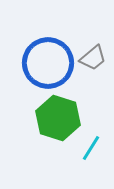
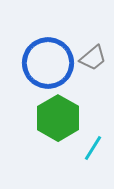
green hexagon: rotated 12 degrees clockwise
cyan line: moved 2 px right
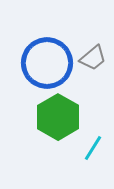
blue circle: moved 1 px left
green hexagon: moved 1 px up
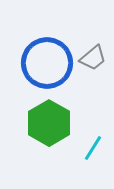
green hexagon: moved 9 px left, 6 px down
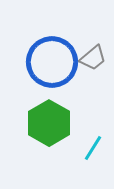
blue circle: moved 5 px right, 1 px up
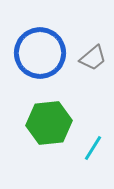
blue circle: moved 12 px left, 9 px up
green hexagon: rotated 24 degrees clockwise
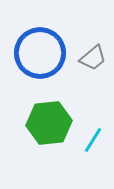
cyan line: moved 8 px up
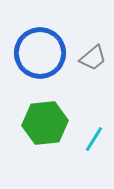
green hexagon: moved 4 px left
cyan line: moved 1 px right, 1 px up
